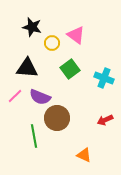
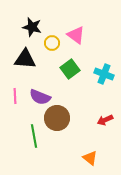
black triangle: moved 2 px left, 9 px up
cyan cross: moved 4 px up
pink line: rotated 49 degrees counterclockwise
orange triangle: moved 6 px right, 3 px down; rotated 14 degrees clockwise
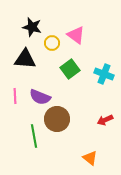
brown circle: moved 1 px down
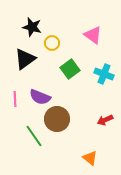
pink triangle: moved 17 px right
black triangle: rotated 40 degrees counterclockwise
pink line: moved 3 px down
green line: rotated 25 degrees counterclockwise
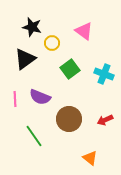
pink triangle: moved 9 px left, 4 px up
brown circle: moved 12 px right
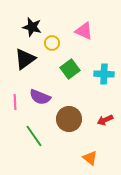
pink triangle: rotated 12 degrees counterclockwise
cyan cross: rotated 18 degrees counterclockwise
pink line: moved 3 px down
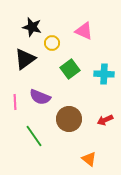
orange triangle: moved 1 px left, 1 px down
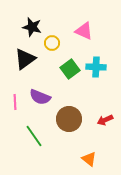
cyan cross: moved 8 px left, 7 px up
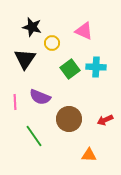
black triangle: rotated 20 degrees counterclockwise
orange triangle: moved 4 px up; rotated 35 degrees counterclockwise
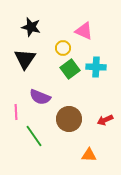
black star: moved 1 px left
yellow circle: moved 11 px right, 5 px down
pink line: moved 1 px right, 10 px down
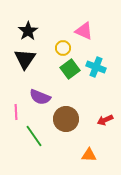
black star: moved 3 px left, 4 px down; rotated 24 degrees clockwise
cyan cross: rotated 18 degrees clockwise
brown circle: moved 3 px left
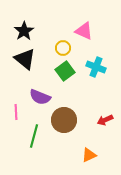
black star: moved 4 px left
black triangle: rotated 25 degrees counterclockwise
green square: moved 5 px left, 2 px down
brown circle: moved 2 px left, 1 px down
green line: rotated 50 degrees clockwise
orange triangle: rotated 28 degrees counterclockwise
